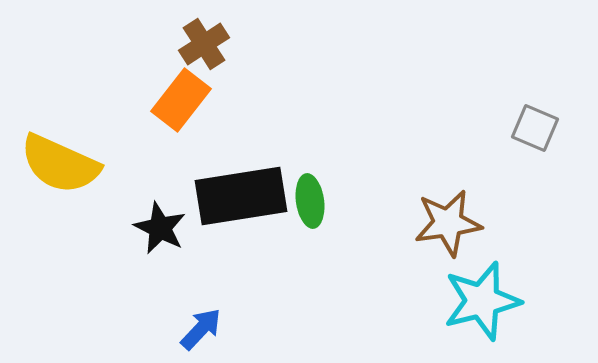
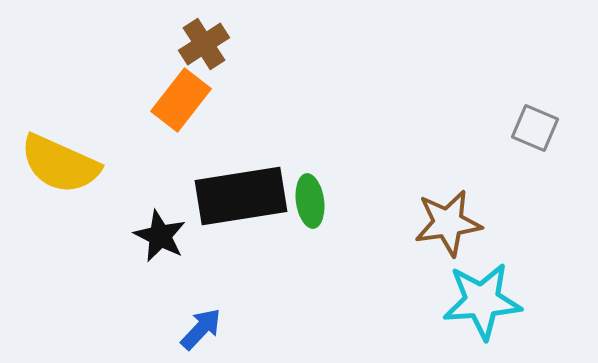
black star: moved 8 px down
cyan star: rotated 10 degrees clockwise
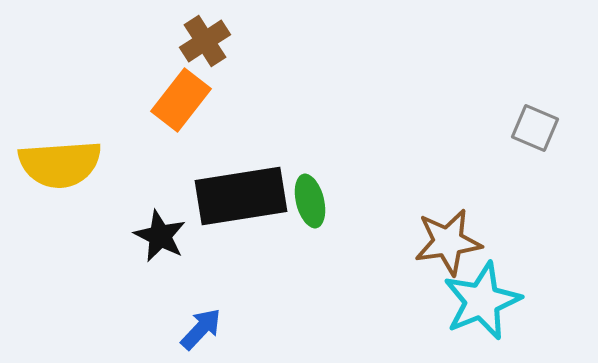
brown cross: moved 1 px right, 3 px up
yellow semicircle: rotated 28 degrees counterclockwise
green ellipse: rotated 6 degrees counterclockwise
brown star: moved 19 px down
cyan star: rotated 18 degrees counterclockwise
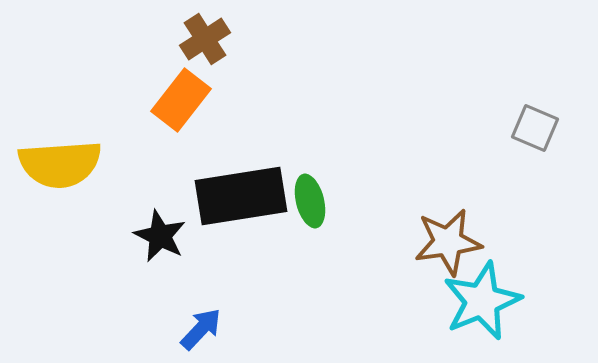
brown cross: moved 2 px up
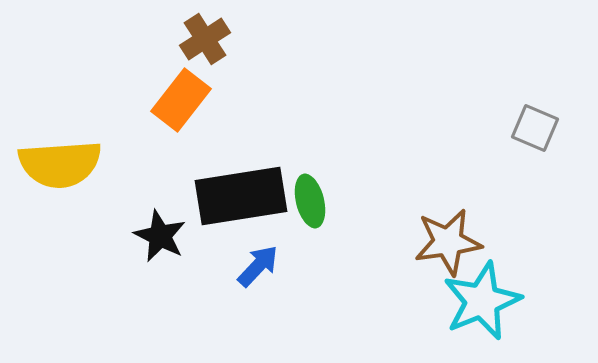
blue arrow: moved 57 px right, 63 px up
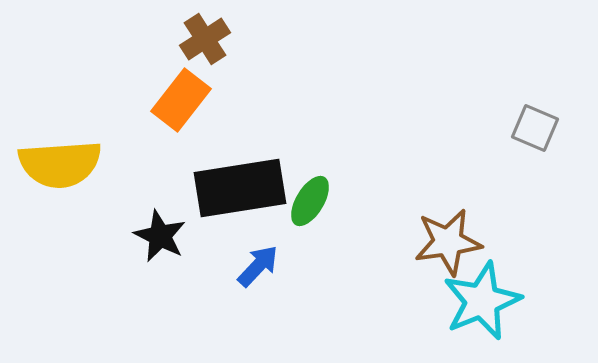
black rectangle: moved 1 px left, 8 px up
green ellipse: rotated 45 degrees clockwise
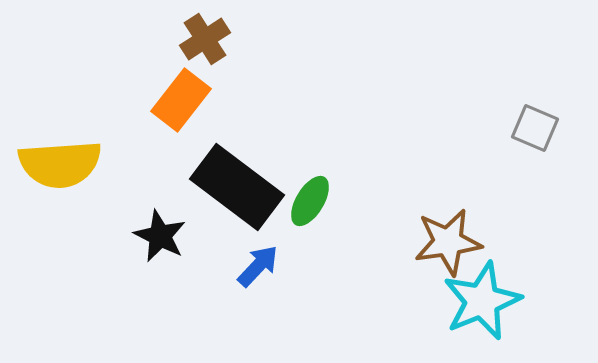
black rectangle: moved 3 px left, 1 px up; rotated 46 degrees clockwise
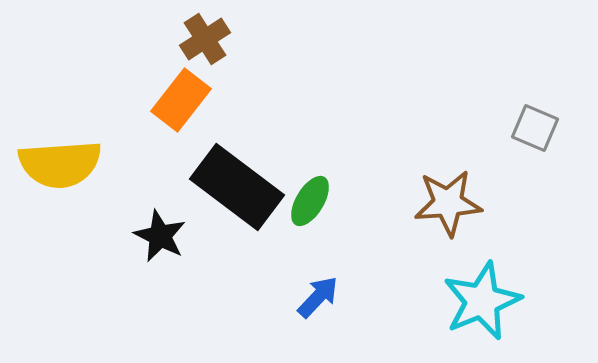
brown star: moved 39 px up; rotated 4 degrees clockwise
blue arrow: moved 60 px right, 31 px down
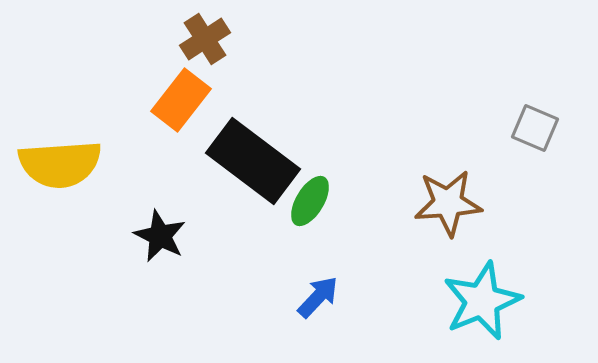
black rectangle: moved 16 px right, 26 px up
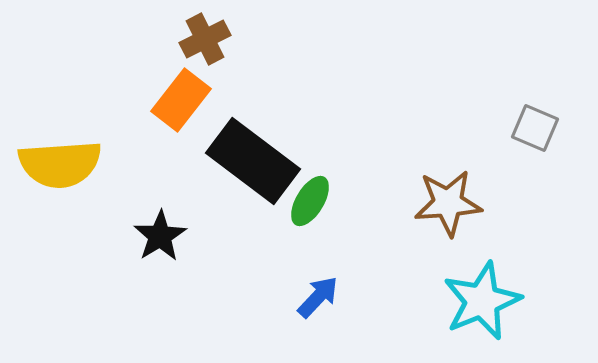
brown cross: rotated 6 degrees clockwise
black star: rotated 14 degrees clockwise
